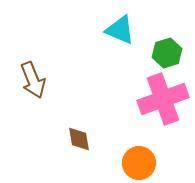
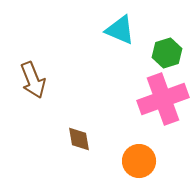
orange circle: moved 2 px up
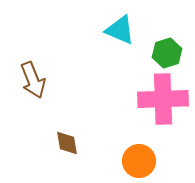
pink cross: rotated 18 degrees clockwise
brown diamond: moved 12 px left, 4 px down
